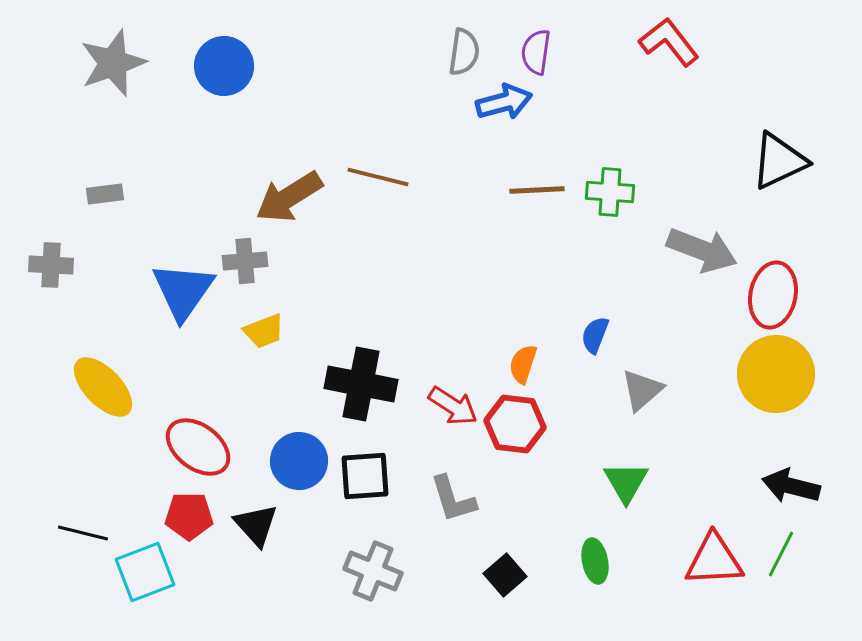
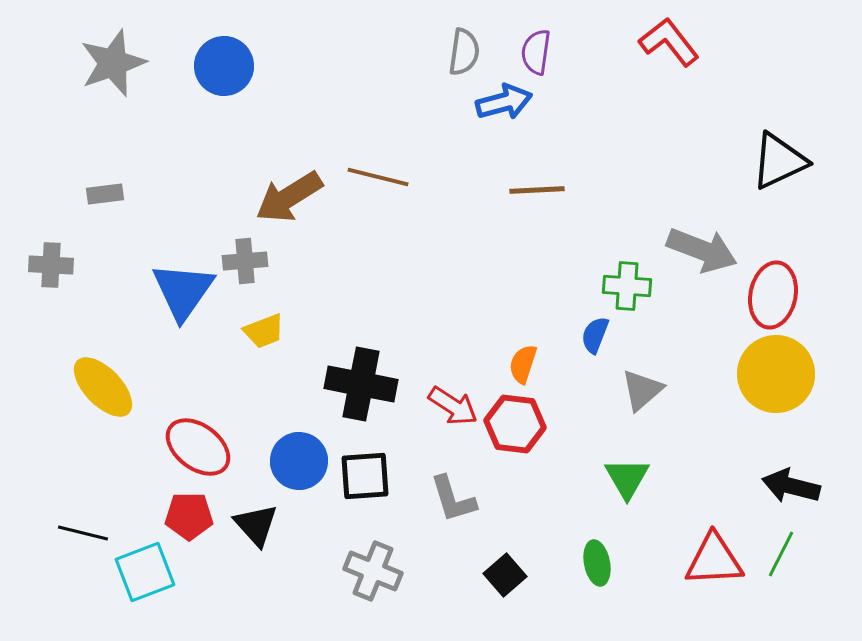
green cross at (610, 192): moved 17 px right, 94 px down
green triangle at (626, 482): moved 1 px right, 4 px up
green ellipse at (595, 561): moved 2 px right, 2 px down
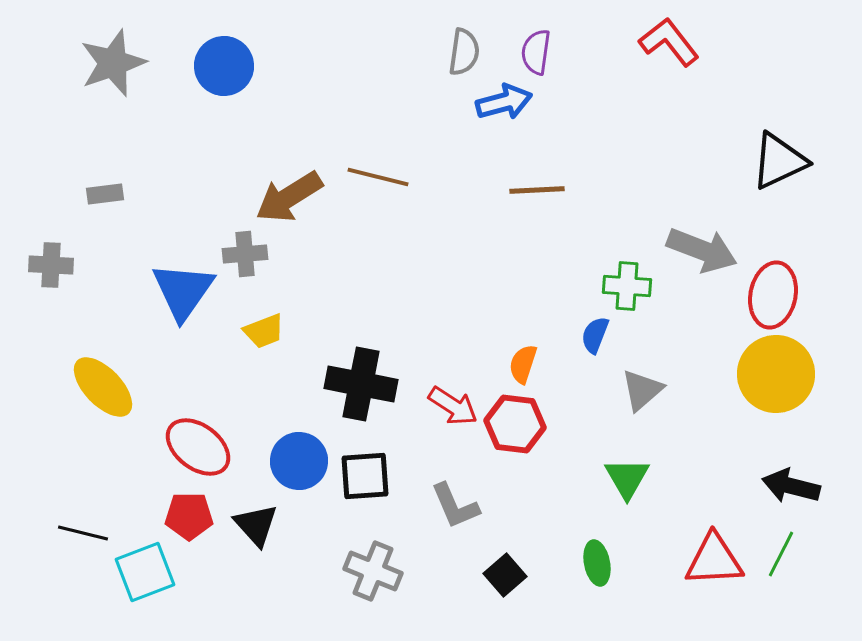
gray cross at (245, 261): moved 7 px up
gray L-shape at (453, 499): moved 2 px right, 7 px down; rotated 6 degrees counterclockwise
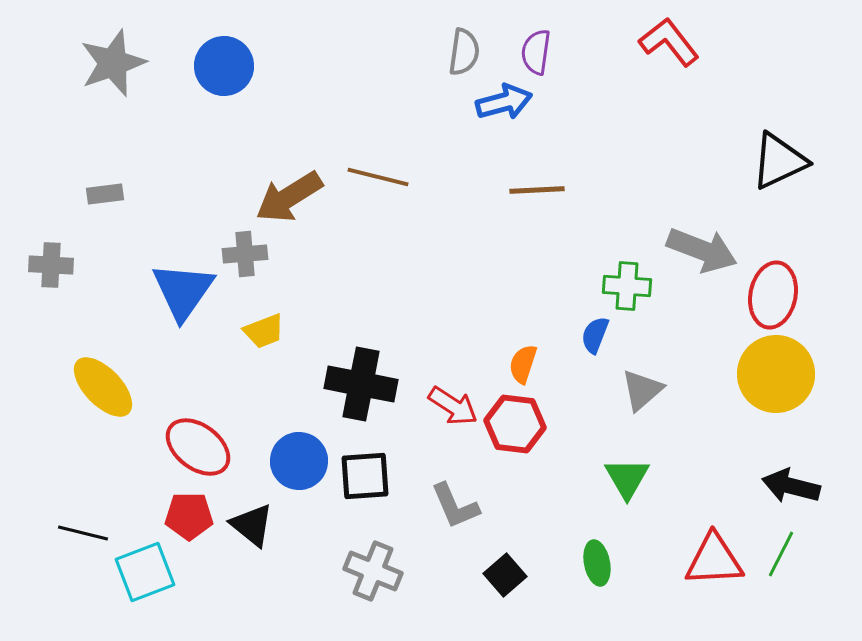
black triangle at (256, 525): moved 4 px left; rotated 9 degrees counterclockwise
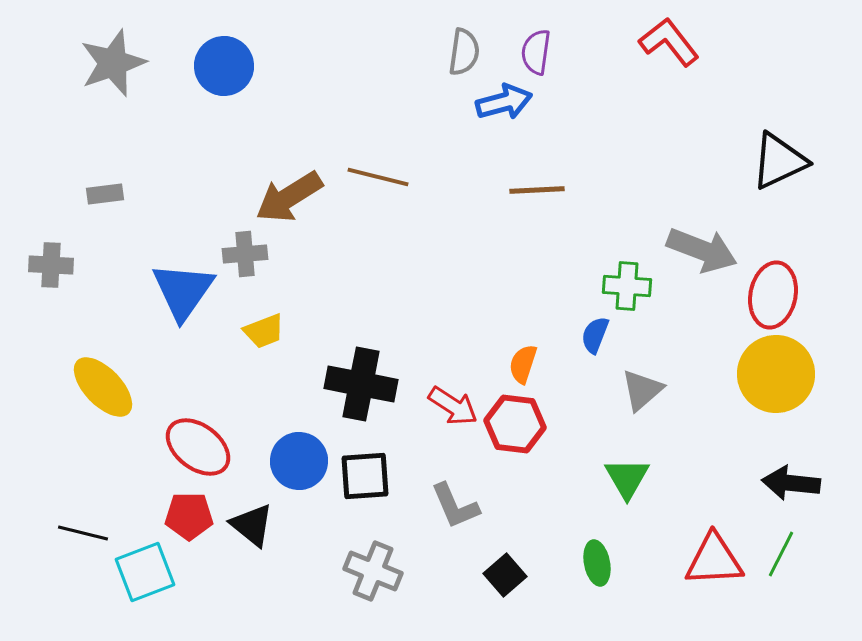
black arrow at (791, 486): moved 3 px up; rotated 8 degrees counterclockwise
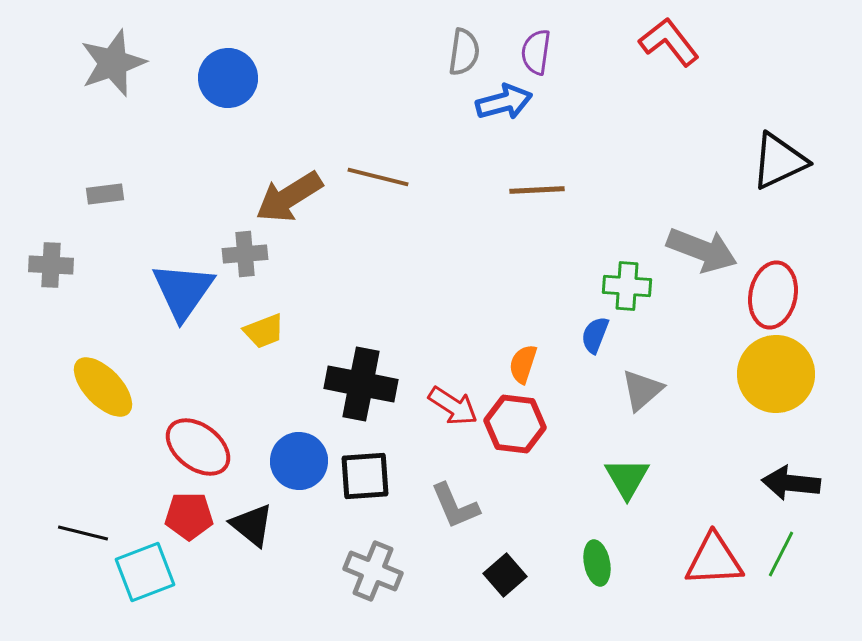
blue circle at (224, 66): moved 4 px right, 12 px down
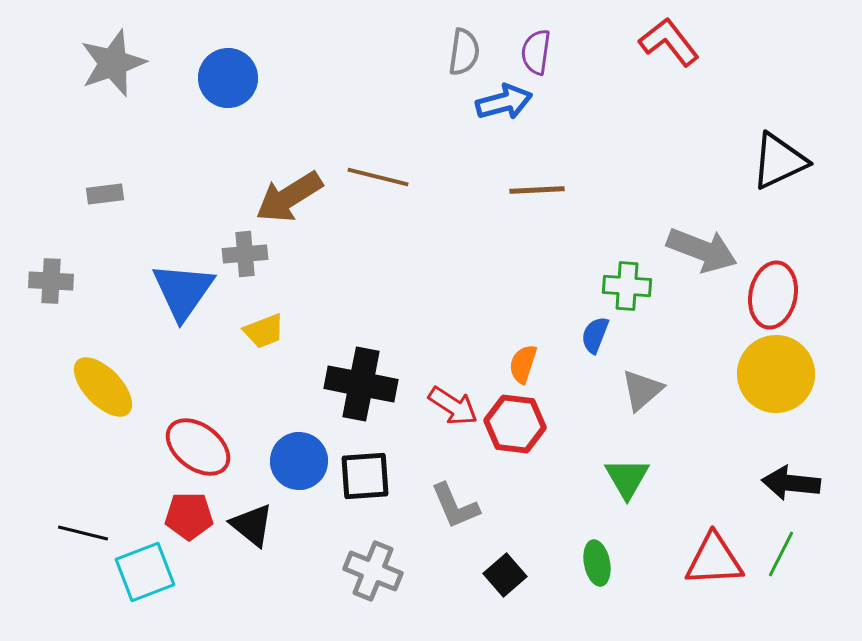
gray cross at (51, 265): moved 16 px down
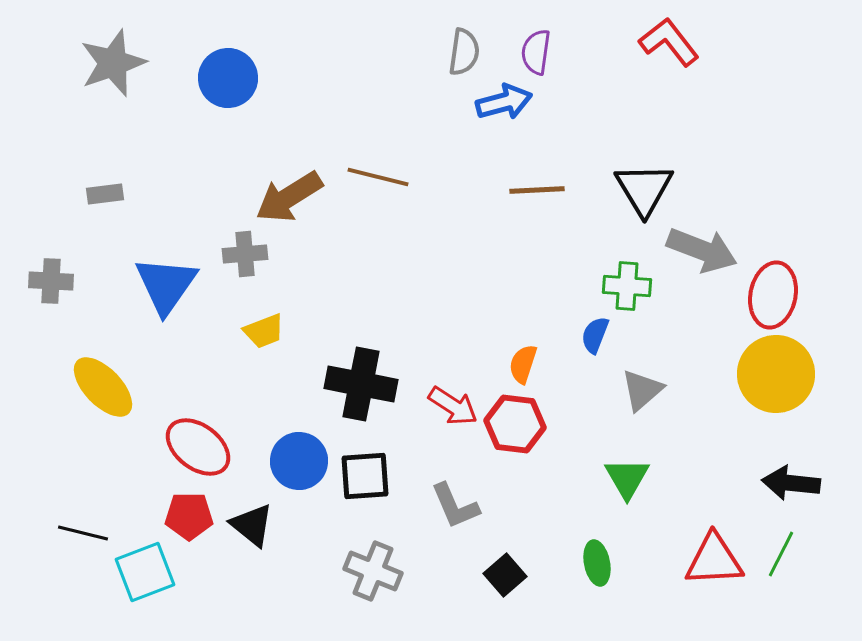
black triangle at (779, 161): moved 135 px left, 28 px down; rotated 36 degrees counterclockwise
blue triangle at (183, 291): moved 17 px left, 6 px up
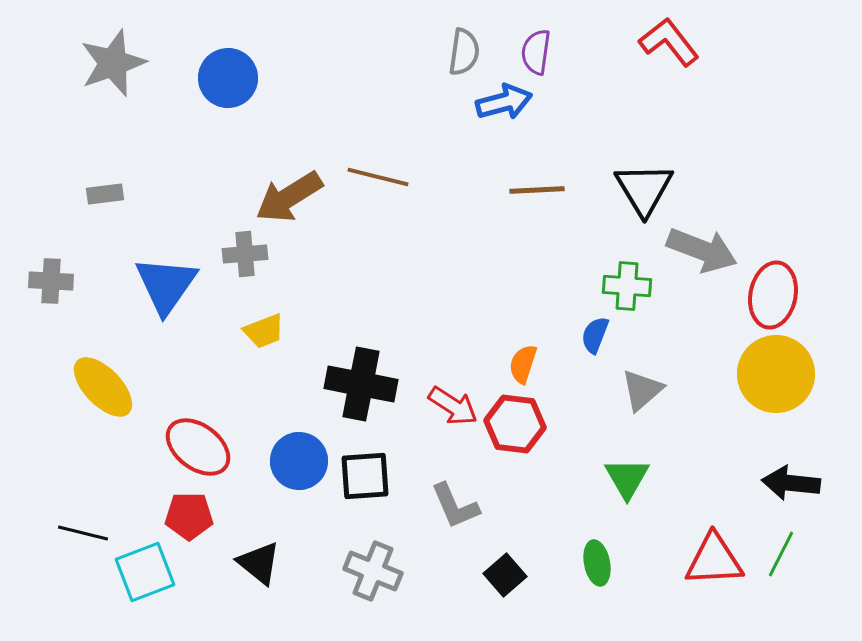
black triangle at (252, 525): moved 7 px right, 38 px down
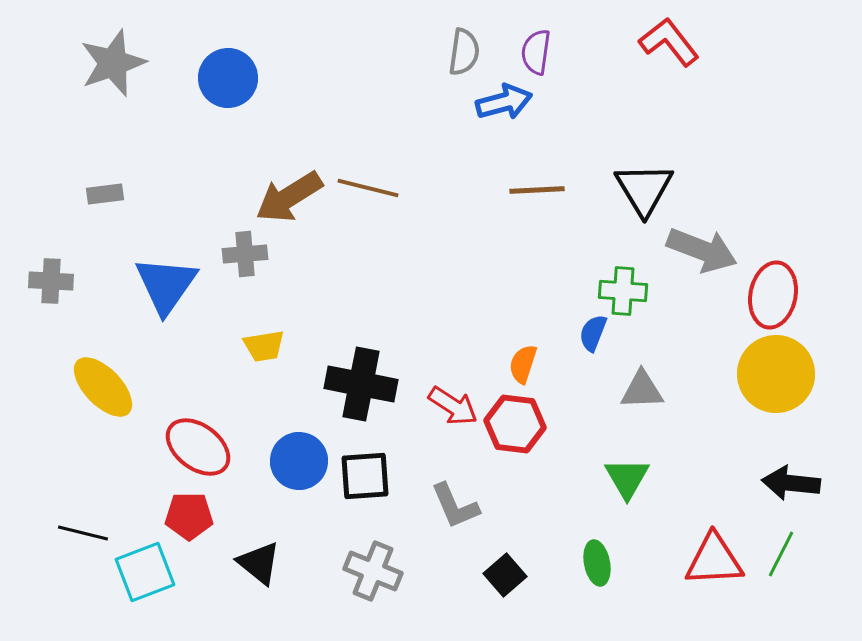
brown line at (378, 177): moved 10 px left, 11 px down
green cross at (627, 286): moved 4 px left, 5 px down
yellow trapezoid at (264, 331): moved 15 px down; rotated 12 degrees clockwise
blue semicircle at (595, 335): moved 2 px left, 2 px up
gray triangle at (642, 390): rotated 39 degrees clockwise
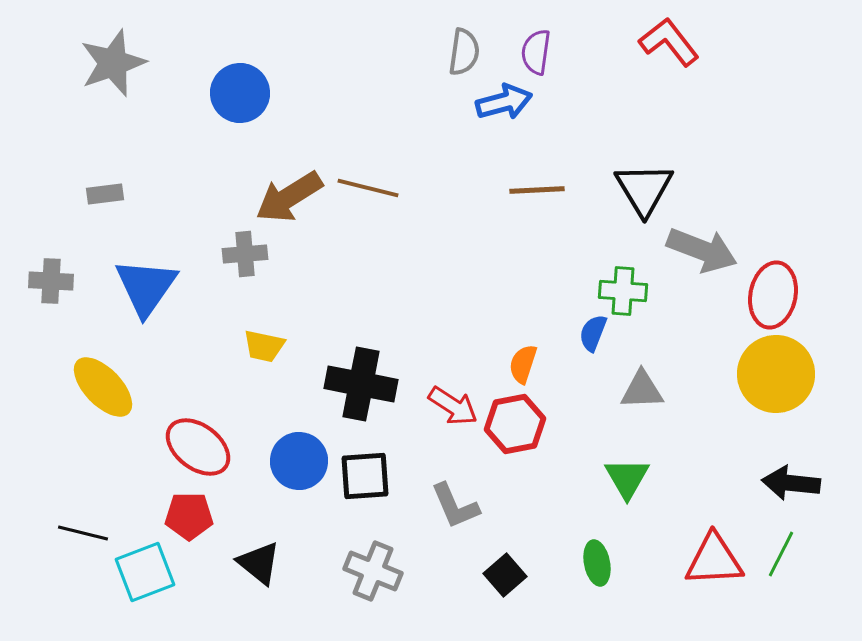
blue circle at (228, 78): moved 12 px right, 15 px down
blue triangle at (166, 285): moved 20 px left, 2 px down
yellow trapezoid at (264, 346): rotated 21 degrees clockwise
red hexagon at (515, 424): rotated 18 degrees counterclockwise
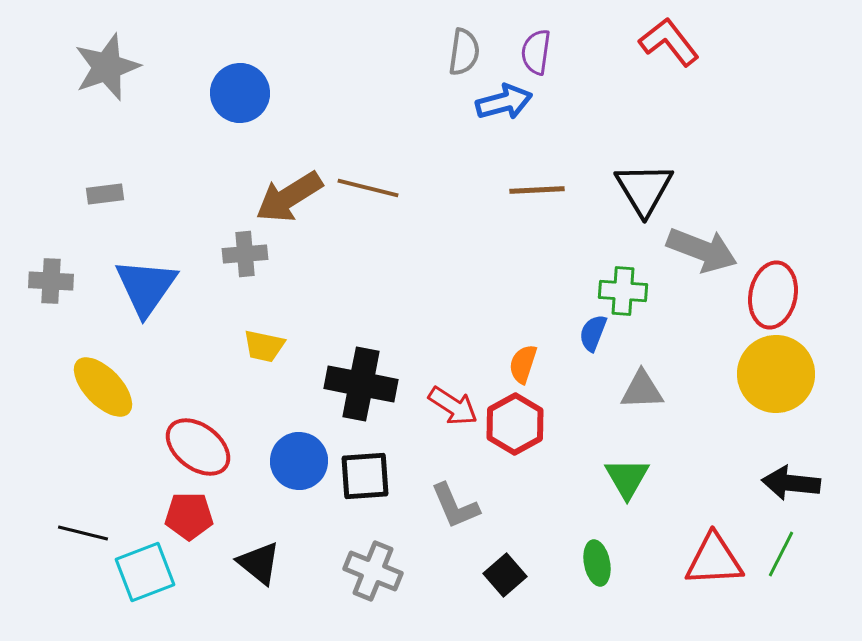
gray star at (113, 63): moved 6 px left, 4 px down
red hexagon at (515, 424): rotated 18 degrees counterclockwise
